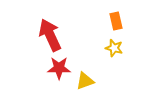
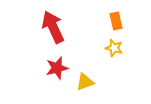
red arrow: moved 3 px right, 8 px up
red star: moved 2 px left; rotated 15 degrees counterclockwise
yellow triangle: moved 1 px down
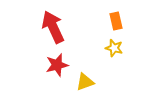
red star: moved 3 px up
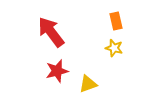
red arrow: moved 2 px left, 5 px down; rotated 12 degrees counterclockwise
red star: moved 6 px down
yellow triangle: moved 3 px right, 2 px down
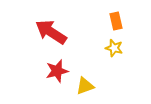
red arrow: rotated 20 degrees counterclockwise
yellow triangle: moved 3 px left, 2 px down
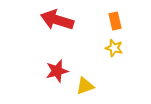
orange rectangle: moved 1 px left
red arrow: moved 6 px right, 12 px up; rotated 16 degrees counterclockwise
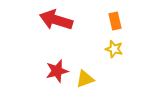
red arrow: moved 1 px left
yellow star: moved 1 px down
yellow triangle: moved 7 px up
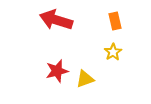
yellow star: moved 1 px left, 3 px down; rotated 24 degrees clockwise
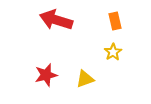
red star: moved 11 px left, 4 px down
